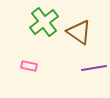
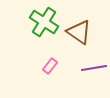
green cross: rotated 20 degrees counterclockwise
pink rectangle: moved 21 px right; rotated 63 degrees counterclockwise
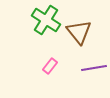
green cross: moved 2 px right, 2 px up
brown triangle: rotated 16 degrees clockwise
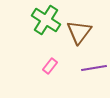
brown triangle: rotated 16 degrees clockwise
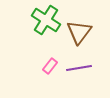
purple line: moved 15 px left
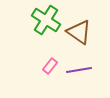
brown triangle: rotated 32 degrees counterclockwise
purple line: moved 2 px down
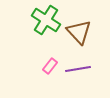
brown triangle: rotated 12 degrees clockwise
purple line: moved 1 px left, 1 px up
